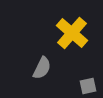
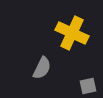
yellow cross: rotated 16 degrees counterclockwise
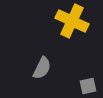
yellow cross: moved 12 px up
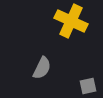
yellow cross: moved 1 px left
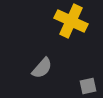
gray semicircle: rotated 15 degrees clockwise
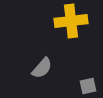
yellow cross: rotated 32 degrees counterclockwise
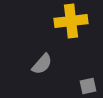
gray semicircle: moved 4 px up
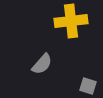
gray square: rotated 30 degrees clockwise
